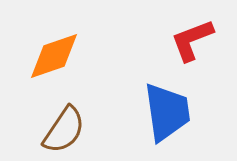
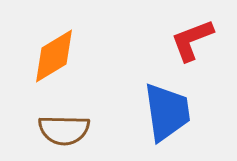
orange diamond: rotated 12 degrees counterclockwise
brown semicircle: rotated 57 degrees clockwise
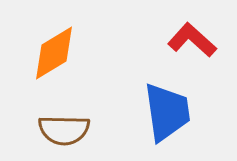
red L-shape: rotated 63 degrees clockwise
orange diamond: moved 3 px up
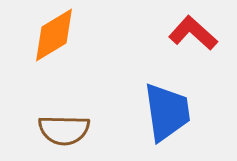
red L-shape: moved 1 px right, 7 px up
orange diamond: moved 18 px up
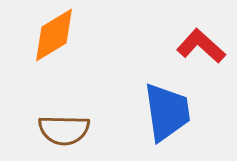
red L-shape: moved 8 px right, 13 px down
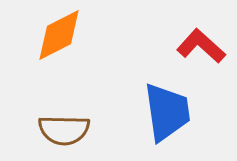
orange diamond: moved 5 px right; rotated 4 degrees clockwise
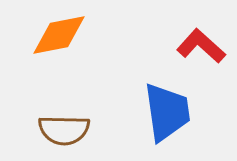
orange diamond: rotated 16 degrees clockwise
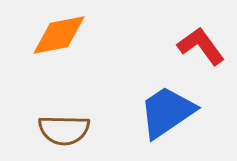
red L-shape: rotated 12 degrees clockwise
blue trapezoid: rotated 116 degrees counterclockwise
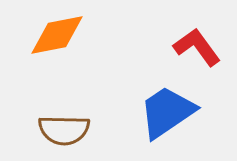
orange diamond: moved 2 px left
red L-shape: moved 4 px left, 1 px down
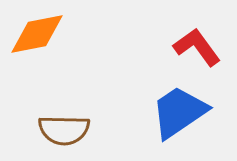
orange diamond: moved 20 px left, 1 px up
blue trapezoid: moved 12 px right
